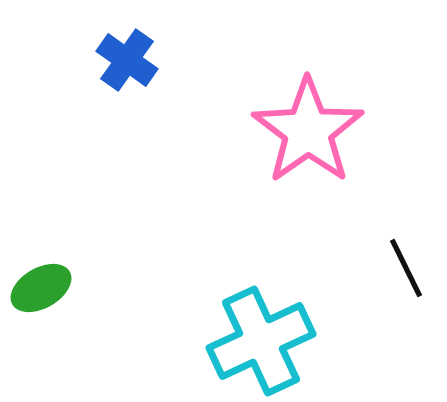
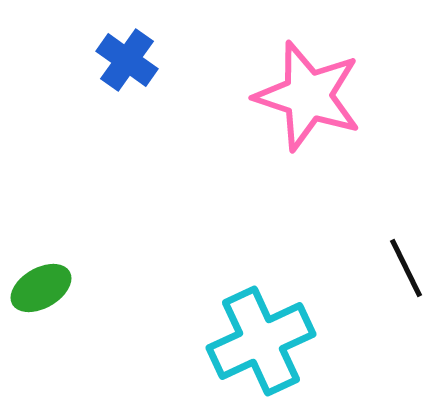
pink star: moved 35 px up; rotated 19 degrees counterclockwise
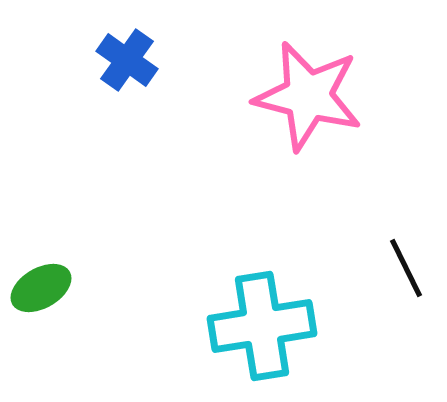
pink star: rotated 4 degrees counterclockwise
cyan cross: moved 1 px right, 15 px up; rotated 16 degrees clockwise
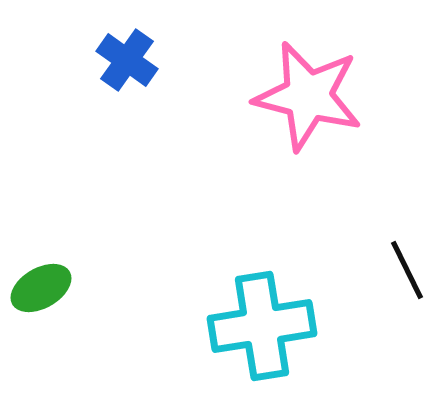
black line: moved 1 px right, 2 px down
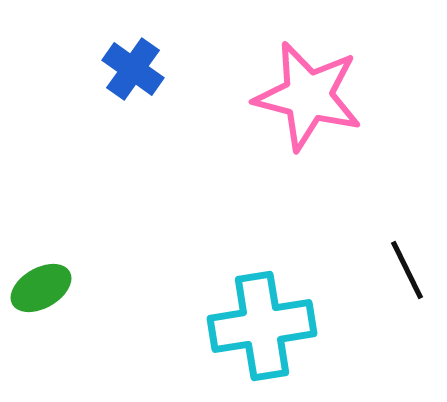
blue cross: moved 6 px right, 9 px down
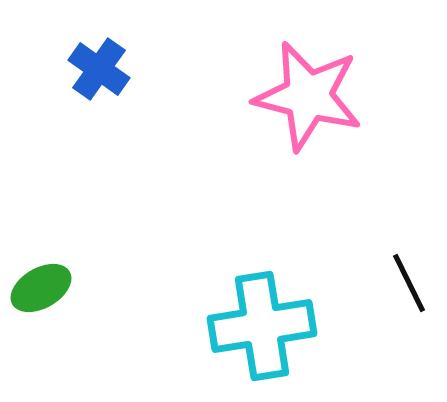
blue cross: moved 34 px left
black line: moved 2 px right, 13 px down
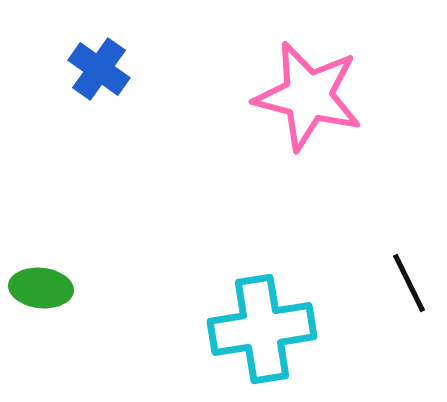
green ellipse: rotated 36 degrees clockwise
cyan cross: moved 3 px down
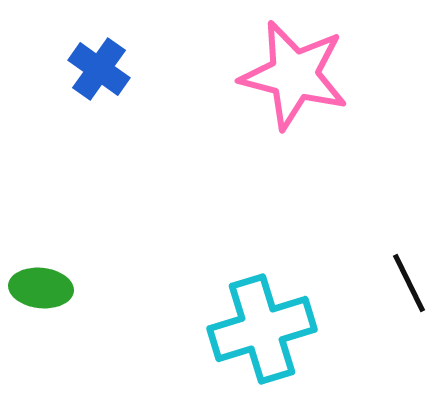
pink star: moved 14 px left, 21 px up
cyan cross: rotated 8 degrees counterclockwise
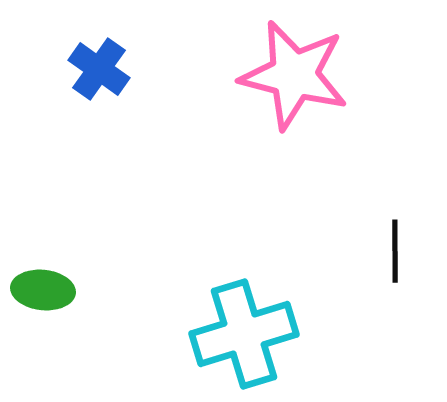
black line: moved 14 px left, 32 px up; rotated 26 degrees clockwise
green ellipse: moved 2 px right, 2 px down
cyan cross: moved 18 px left, 5 px down
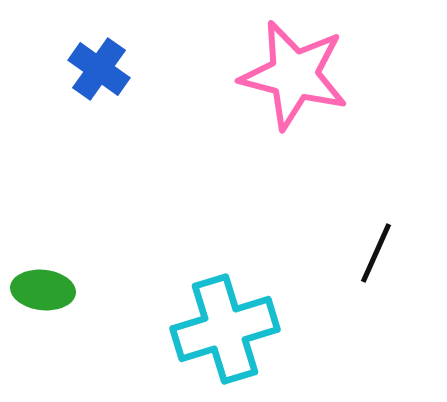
black line: moved 19 px left, 2 px down; rotated 24 degrees clockwise
cyan cross: moved 19 px left, 5 px up
